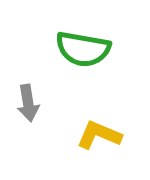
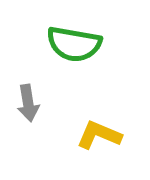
green semicircle: moved 9 px left, 5 px up
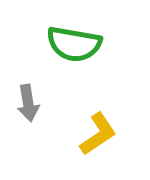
yellow L-shape: moved 1 px left, 1 px up; rotated 123 degrees clockwise
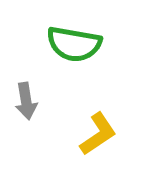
gray arrow: moved 2 px left, 2 px up
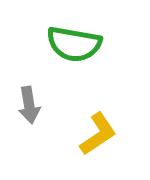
gray arrow: moved 3 px right, 4 px down
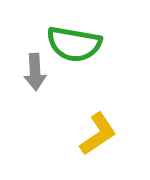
gray arrow: moved 6 px right, 33 px up; rotated 6 degrees clockwise
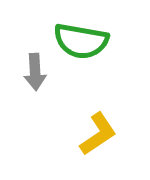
green semicircle: moved 7 px right, 3 px up
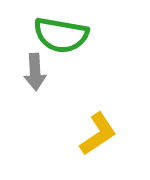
green semicircle: moved 20 px left, 6 px up
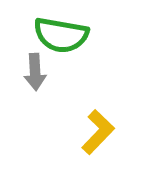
yellow L-shape: moved 2 px up; rotated 12 degrees counterclockwise
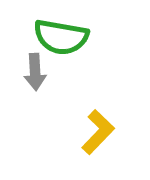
green semicircle: moved 2 px down
